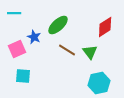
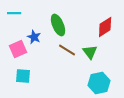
green ellipse: rotated 70 degrees counterclockwise
pink square: moved 1 px right
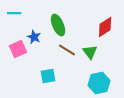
cyan square: moved 25 px right; rotated 14 degrees counterclockwise
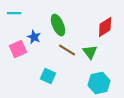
cyan square: rotated 35 degrees clockwise
